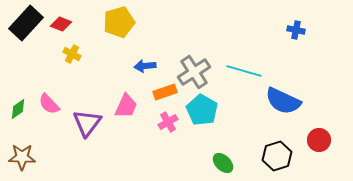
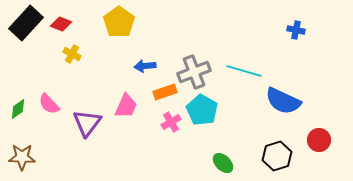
yellow pentagon: rotated 20 degrees counterclockwise
gray cross: rotated 12 degrees clockwise
pink cross: moved 3 px right
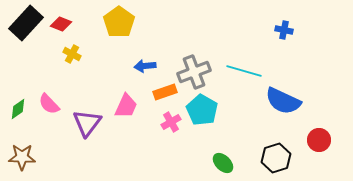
blue cross: moved 12 px left
black hexagon: moved 1 px left, 2 px down
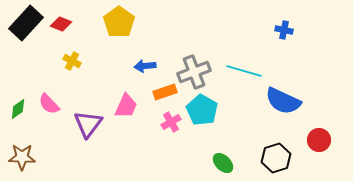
yellow cross: moved 7 px down
purple triangle: moved 1 px right, 1 px down
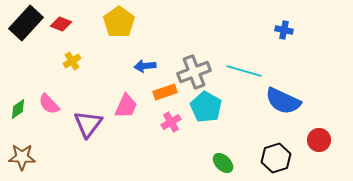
yellow cross: rotated 30 degrees clockwise
cyan pentagon: moved 4 px right, 3 px up
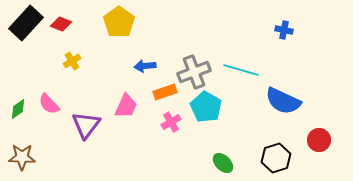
cyan line: moved 3 px left, 1 px up
purple triangle: moved 2 px left, 1 px down
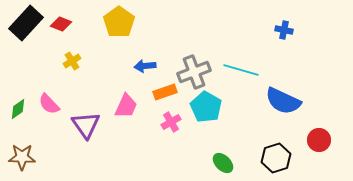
purple triangle: rotated 12 degrees counterclockwise
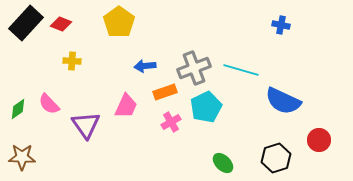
blue cross: moved 3 px left, 5 px up
yellow cross: rotated 36 degrees clockwise
gray cross: moved 4 px up
cyan pentagon: rotated 16 degrees clockwise
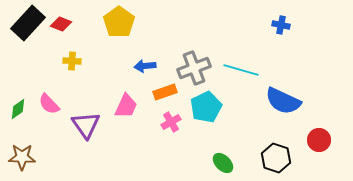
black rectangle: moved 2 px right
black hexagon: rotated 24 degrees counterclockwise
